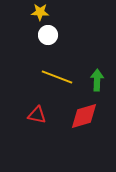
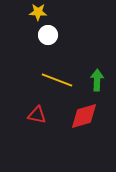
yellow star: moved 2 px left
yellow line: moved 3 px down
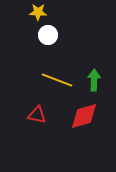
green arrow: moved 3 px left
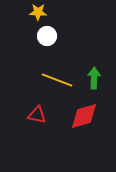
white circle: moved 1 px left, 1 px down
green arrow: moved 2 px up
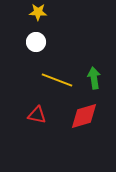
white circle: moved 11 px left, 6 px down
green arrow: rotated 10 degrees counterclockwise
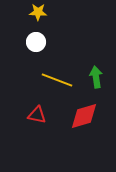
green arrow: moved 2 px right, 1 px up
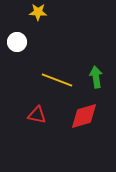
white circle: moved 19 px left
